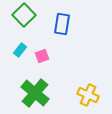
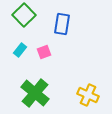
pink square: moved 2 px right, 4 px up
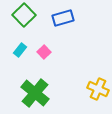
blue rectangle: moved 1 px right, 6 px up; rotated 65 degrees clockwise
pink square: rotated 24 degrees counterclockwise
yellow cross: moved 10 px right, 6 px up
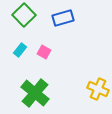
pink square: rotated 16 degrees counterclockwise
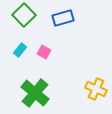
yellow cross: moved 2 px left
